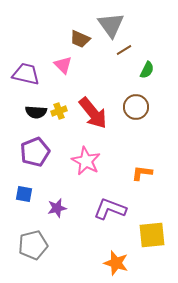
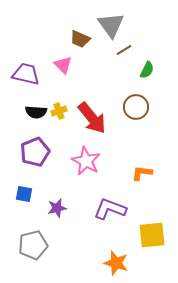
red arrow: moved 1 px left, 5 px down
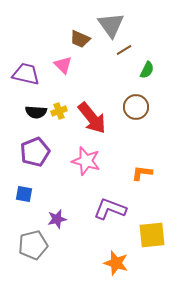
pink star: rotated 12 degrees counterclockwise
purple star: moved 11 px down
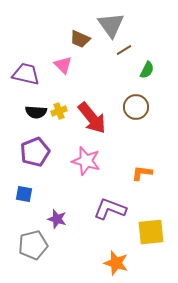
purple star: rotated 30 degrees clockwise
yellow square: moved 1 px left, 3 px up
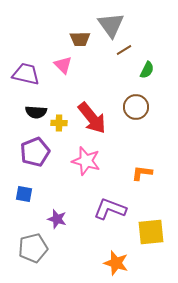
brown trapezoid: rotated 25 degrees counterclockwise
yellow cross: moved 12 px down; rotated 21 degrees clockwise
gray pentagon: moved 3 px down
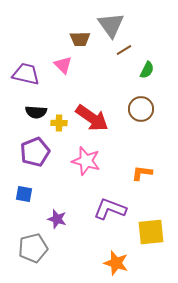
brown circle: moved 5 px right, 2 px down
red arrow: rotated 16 degrees counterclockwise
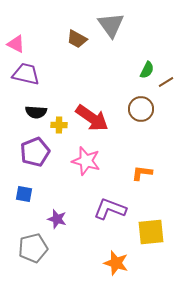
brown trapezoid: moved 3 px left; rotated 30 degrees clockwise
brown line: moved 42 px right, 32 px down
pink triangle: moved 47 px left, 21 px up; rotated 18 degrees counterclockwise
yellow cross: moved 2 px down
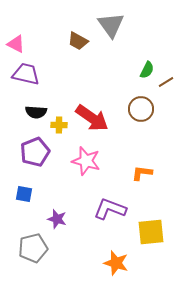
brown trapezoid: moved 1 px right, 2 px down
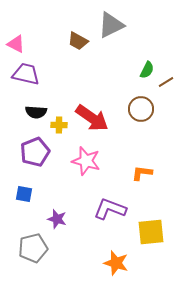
gray triangle: rotated 40 degrees clockwise
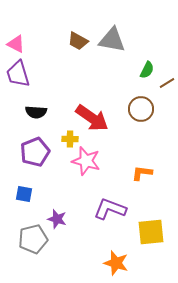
gray triangle: moved 1 px right, 15 px down; rotated 36 degrees clockwise
purple trapezoid: moved 8 px left; rotated 120 degrees counterclockwise
brown line: moved 1 px right, 1 px down
yellow cross: moved 11 px right, 14 px down
gray pentagon: moved 9 px up
